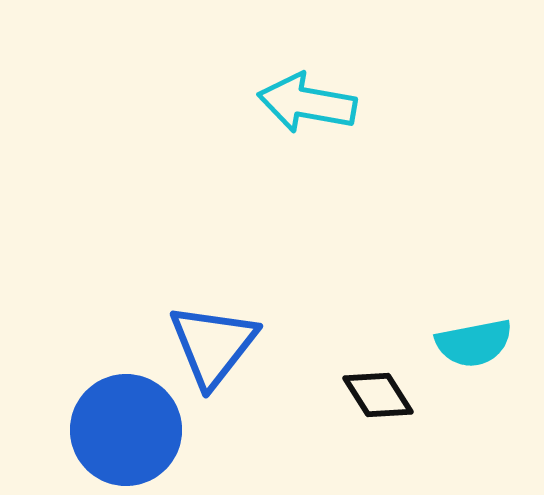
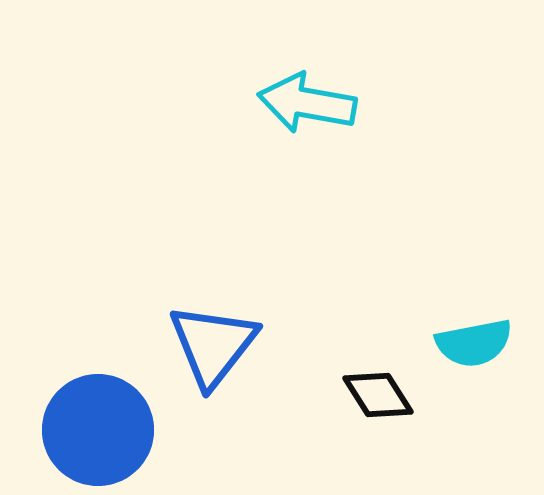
blue circle: moved 28 px left
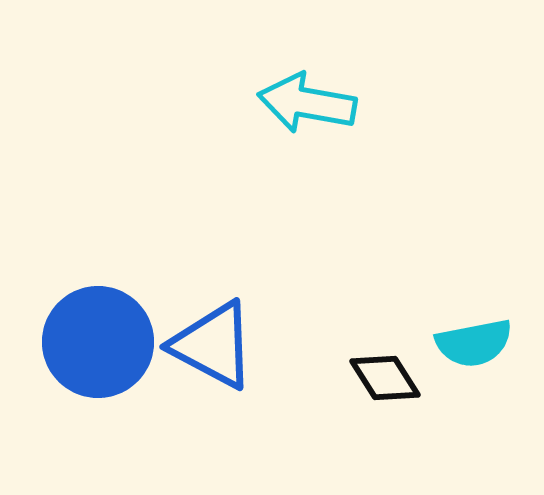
blue triangle: rotated 40 degrees counterclockwise
black diamond: moved 7 px right, 17 px up
blue circle: moved 88 px up
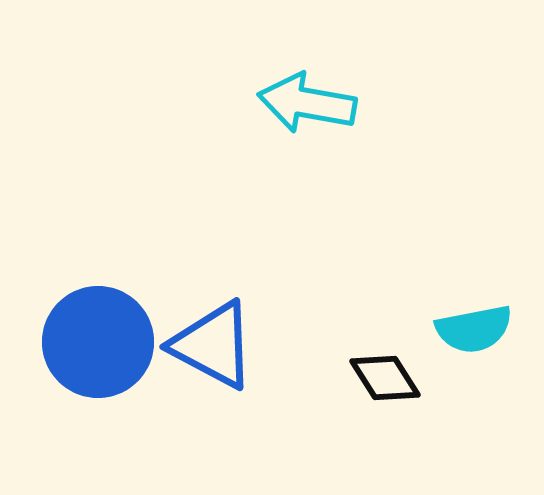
cyan semicircle: moved 14 px up
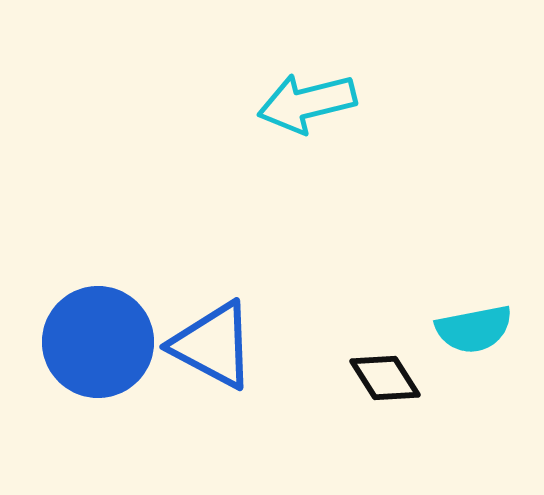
cyan arrow: rotated 24 degrees counterclockwise
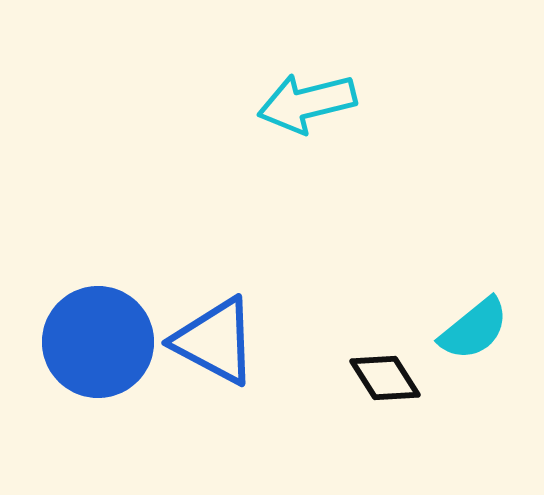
cyan semicircle: rotated 28 degrees counterclockwise
blue triangle: moved 2 px right, 4 px up
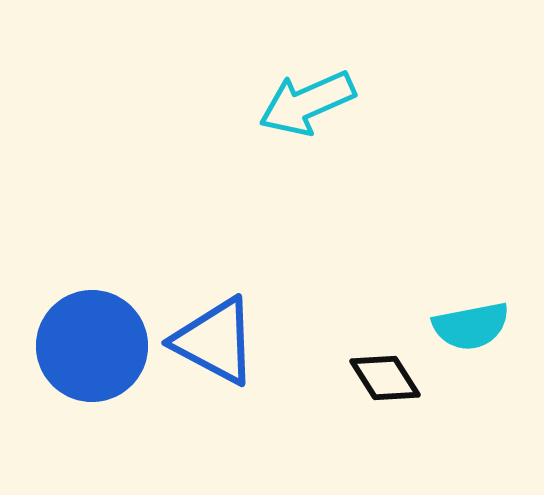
cyan arrow: rotated 10 degrees counterclockwise
cyan semicircle: moved 3 px left, 3 px up; rotated 28 degrees clockwise
blue circle: moved 6 px left, 4 px down
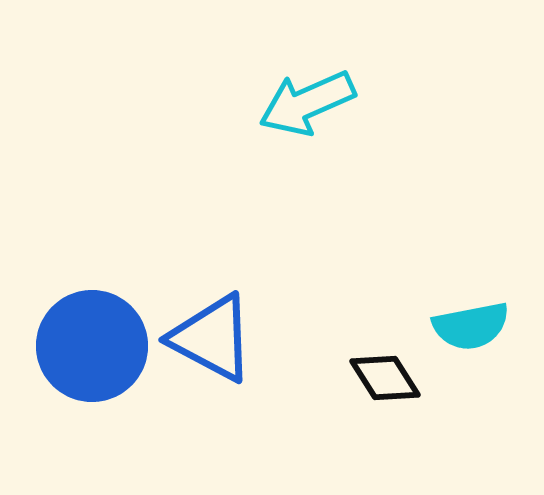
blue triangle: moved 3 px left, 3 px up
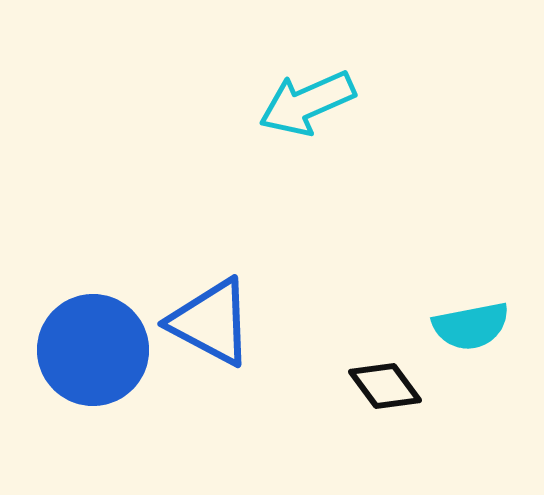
blue triangle: moved 1 px left, 16 px up
blue circle: moved 1 px right, 4 px down
black diamond: moved 8 px down; rotated 4 degrees counterclockwise
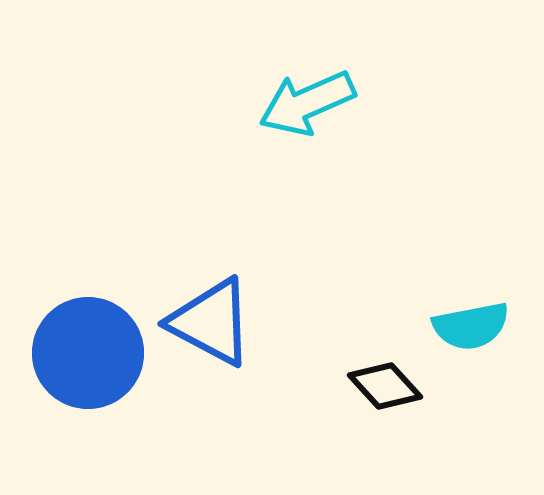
blue circle: moved 5 px left, 3 px down
black diamond: rotated 6 degrees counterclockwise
